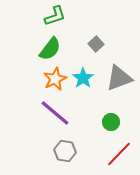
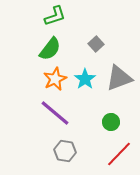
cyan star: moved 2 px right, 1 px down
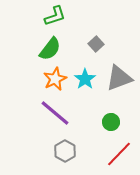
gray hexagon: rotated 20 degrees clockwise
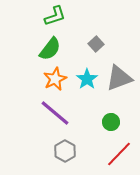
cyan star: moved 2 px right
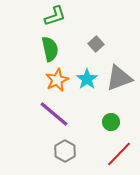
green semicircle: rotated 50 degrees counterclockwise
orange star: moved 2 px right, 1 px down
purple line: moved 1 px left, 1 px down
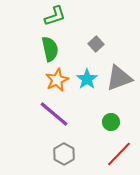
gray hexagon: moved 1 px left, 3 px down
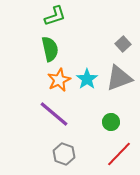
gray square: moved 27 px right
orange star: moved 2 px right
gray hexagon: rotated 10 degrees counterclockwise
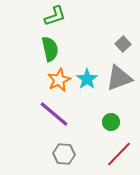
gray hexagon: rotated 15 degrees counterclockwise
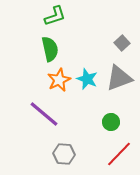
gray square: moved 1 px left, 1 px up
cyan star: rotated 15 degrees counterclockwise
purple line: moved 10 px left
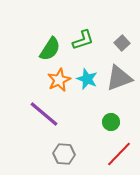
green L-shape: moved 28 px right, 24 px down
green semicircle: rotated 45 degrees clockwise
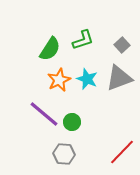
gray square: moved 2 px down
green circle: moved 39 px left
red line: moved 3 px right, 2 px up
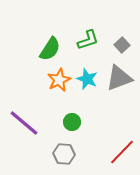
green L-shape: moved 5 px right
purple line: moved 20 px left, 9 px down
